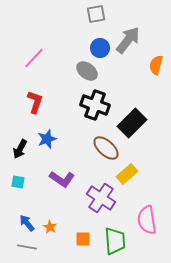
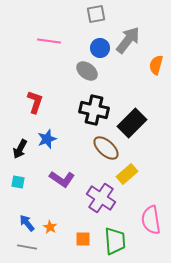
pink line: moved 15 px right, 17 px up; rotated 55 degrees clockwise
black cross: moved 1 px left, 5 px down; rotated 8 degrees counterclockwise
pink semicircle: moved 4 px right
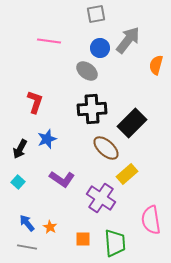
black cross: moved 2 px left, 1 px up; rotated 16 degrees counterclockwise
cyan square: rotated 32 degrees clockwise
green trapezoid: moved 2 px down
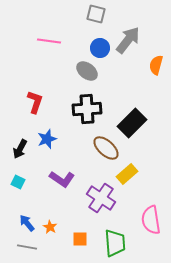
gray square: rotated 24 degrees clockwise
black cross: moved 5 px left
cyan square: rotated 16 degrees counterclockwise
orange square: moved 3 px left
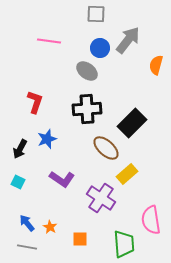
gray square: rotated 12 degrees counterclockwise
green trapezoid: moved 9 px right, 1 px down
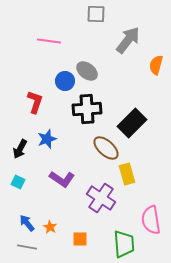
blue circle: moved 35 px left, 33 px down
yellow rectangle: rotated 65 degrees counterclockwise
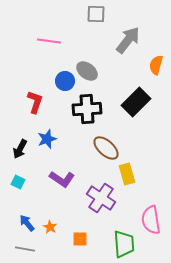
black rectangle: moved 4 px right, 21 px up
gray line: moved 2 px left, 2 px down
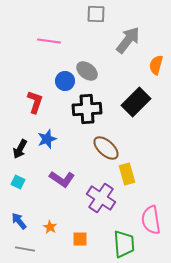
blue arrow: moved 8 px left, 2 px up
